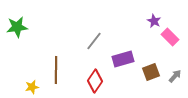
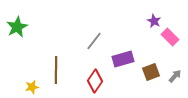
green star: rotated 20 degrees counterclockwise
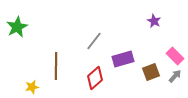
pink rectangle: moved 5 px right, 19 px down
brown line: moved 4 px up
red diamond: moved 3 px up; rotated 15 degrees clockwise
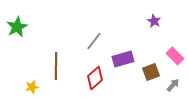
gray arrow: moved 2 px left, 9 px down
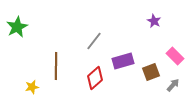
purple rectangle: moved 2 px down
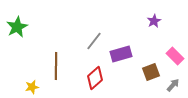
purple star: rotated 16 degrees clockwise
purple rectangle: moved 2 px left, 7 px up
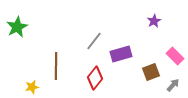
red diamond: rotated 10 degrees counterclockwise
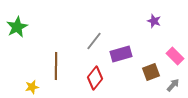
purple star: rotated 24 degrees counterclockwise
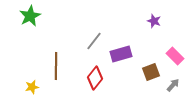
green star: moved 13 px right, 11 px up
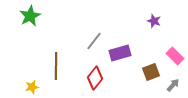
purple rectangle: moved 1 px left, 1 px up
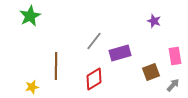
pink rectangle: rotated 36 degrees clockwise
red diamond: moved 1 px left, 1 px down; rotated 20 degrees clockwise
